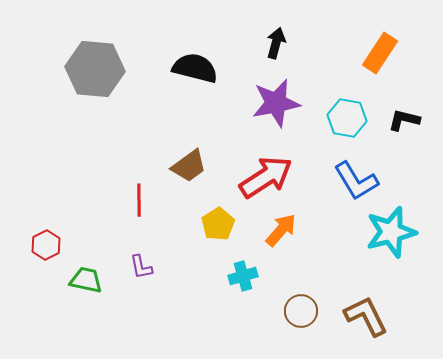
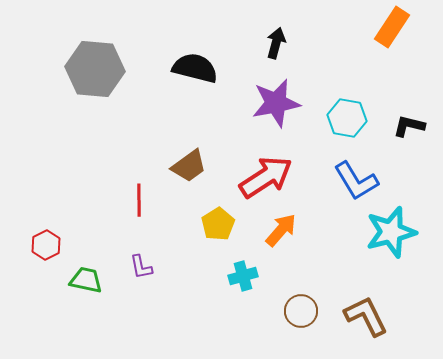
orange rectangle: moved 12 px right, 26 px up
black L-shape: moved 5 px right, 6 px down
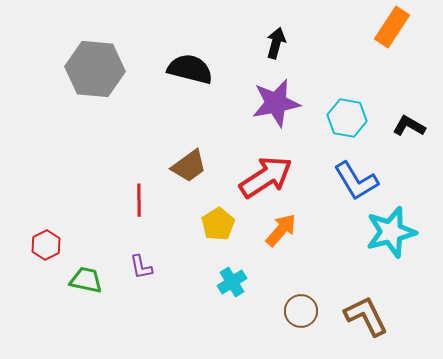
black semicircle: moved 5 px left, 1 px down
black L-shape: rotated 16 degrees clockwise
cyan cross: moved 11 px left, 6 px down; rotated 16 degrees counterclockwise
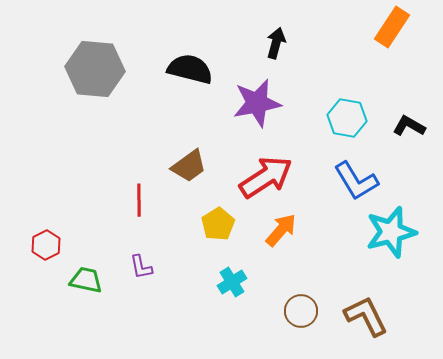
purple star: moved 19 px left
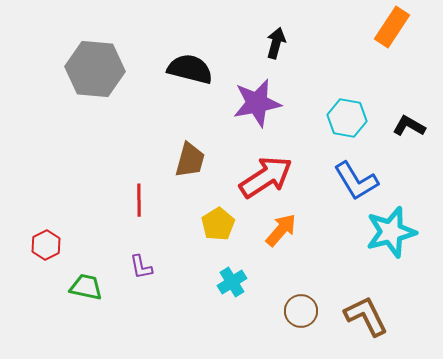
brown trapezoid: moved 1 px right, 6 px up; rotated 39 degrees counterclockwise
green trapezoid: moved 7 px down
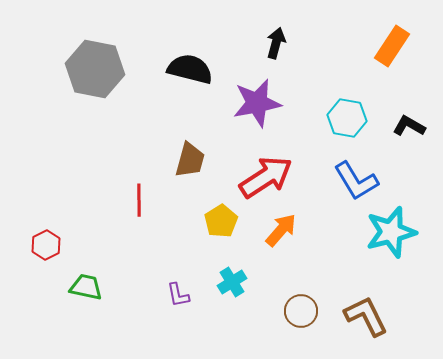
orange rectangle: moved 19 px down
gray hexagon: rotated 6 degrees clockwise
yellow pentagon: moved 3 px right, 3 px up
purple L-shape: moved 37 px right, 28 px down
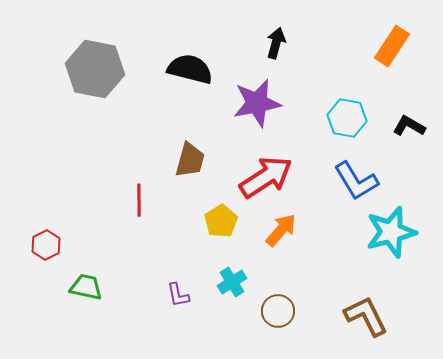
brown circle: moved 23 px left
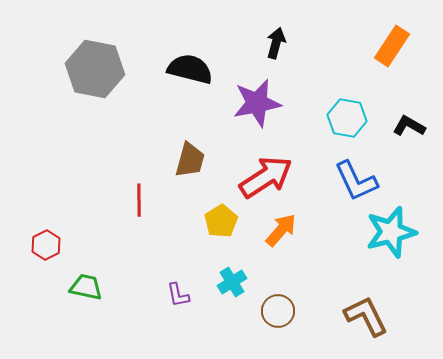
blue L-shape: rotated 6 degrees clockwise
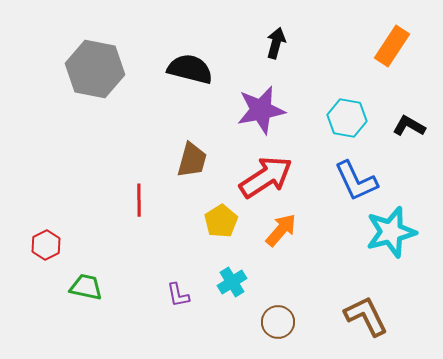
purple star: moved 4 px right, 7 px down
brown trapezoid: moved 2 px right
brown circle: moved 11 px down
